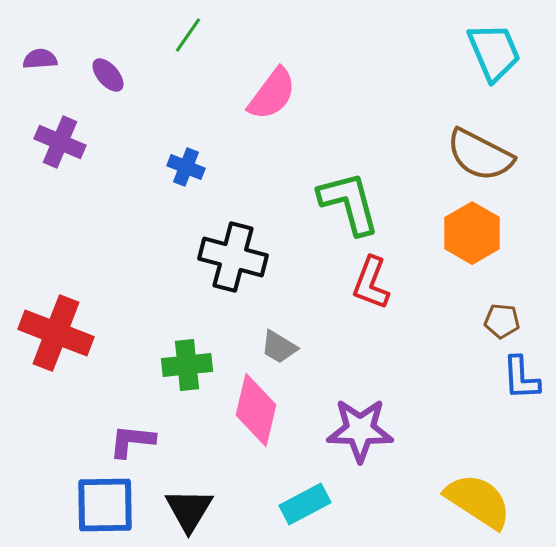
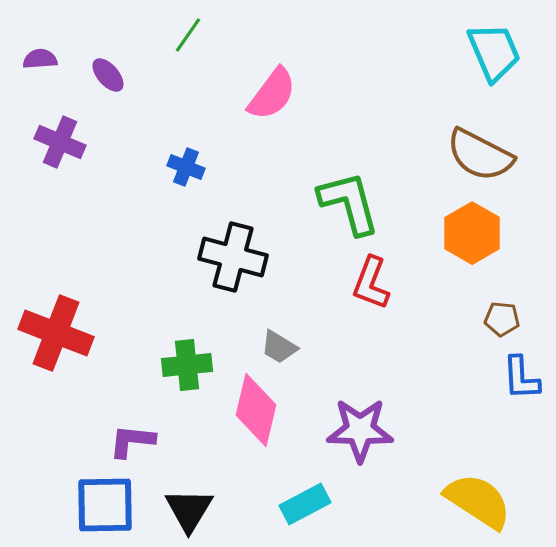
brown pentagon: moved 2 px up
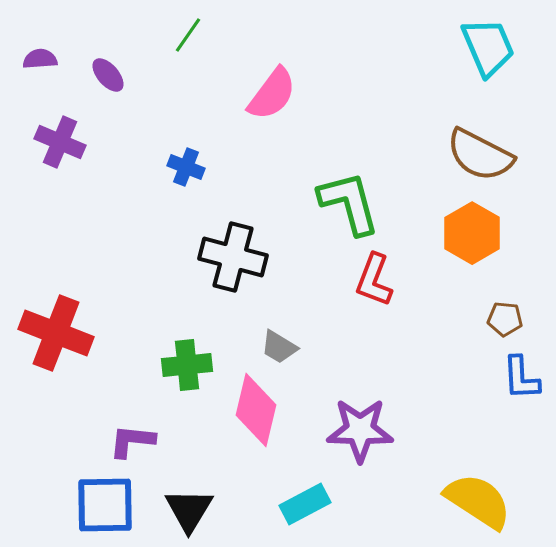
cyan trapezoid: moved 6 px left, 5 px up
red L-shape: moved 3 px right, 3 px up
brown pentagon: moved 3 px right
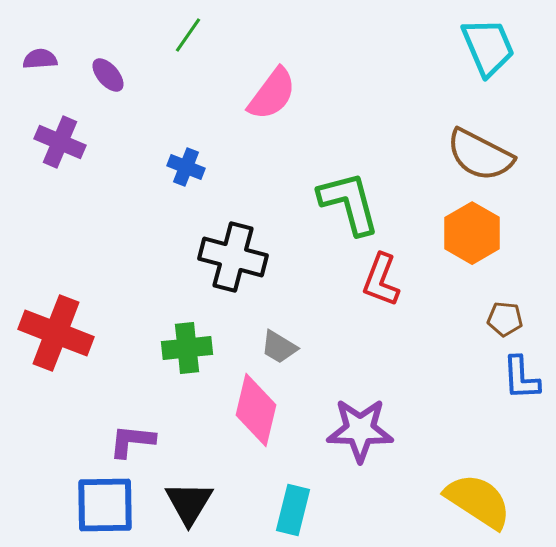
red L-shape: moved 7 px right
green cross: moved 17 px up
cyan rectangle: moved 12 px left, 6 px down; rotated 48 degrees counterclockwise
black triangle: moved 7 px up
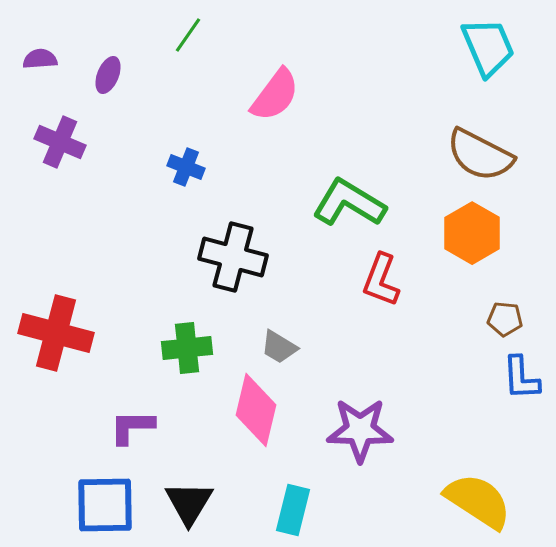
purple ellipse: rotated 63 degrees clockwise
pink semicircle: moved 3 px right, 1 px down
green L-shape: rotated 44 degrees counterclockwise
red cross: rotated 6 degrees counterclockwise
purple L-shape: moved 14 px up; rotated 6 degrees counterclockwise
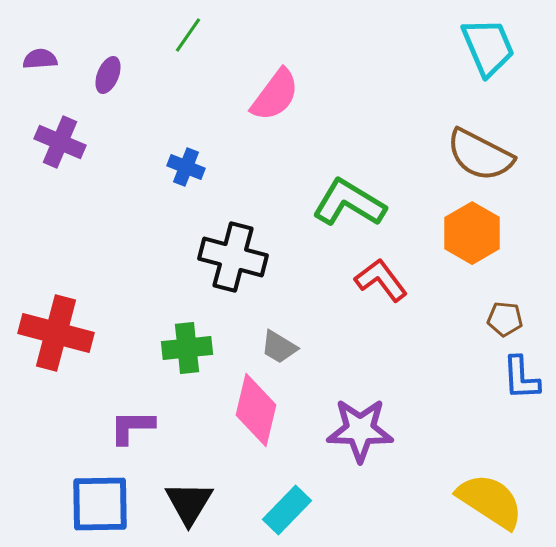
red L-shape: rotated 122 degrees clockwise
yellow semicircle: moved 12 px right
blue square: moved 5 px left, 1 px up
cyan rectangle: moved 6 px left; rotated 30 degrees clockwise
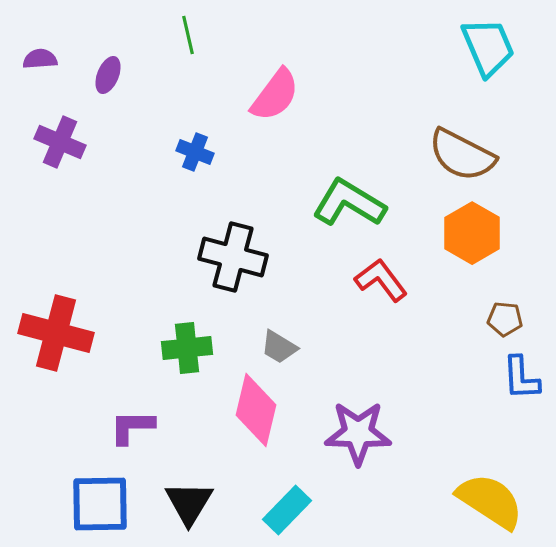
green line: rotated 48 degrees counterclockwise
brown semicircle: moved 18 px left
blue cross: moved 9 px right, 15 px up
purple star: moved 2 px left, 3 px down
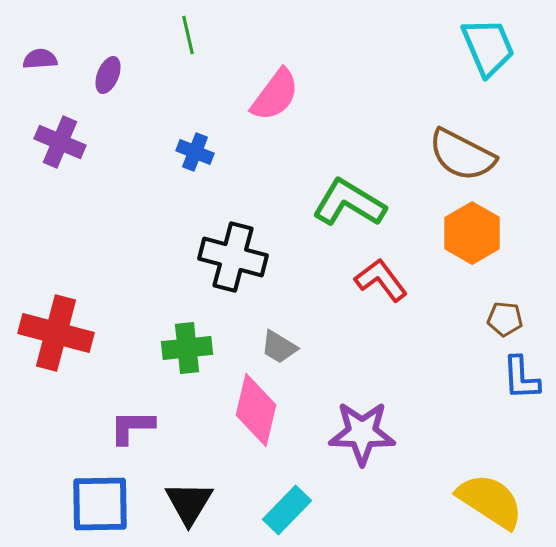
purple star: moved 4 px right
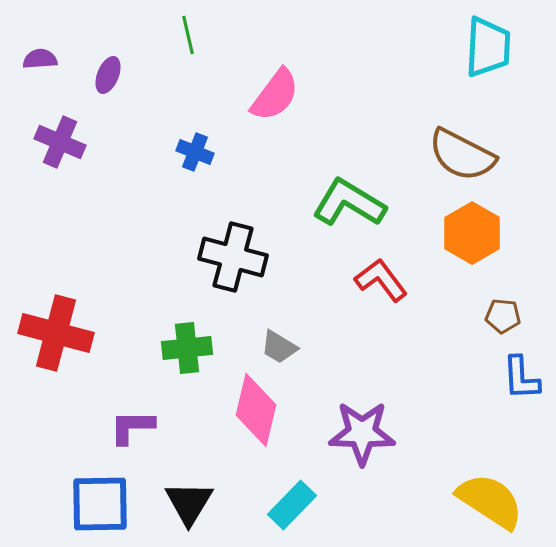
cyan trapezoid: rotated 26 degrees clockwise
brown pentagon: moved 2 px left, 3 px up
cyan rectangle: moved 5 px right, 5 px up
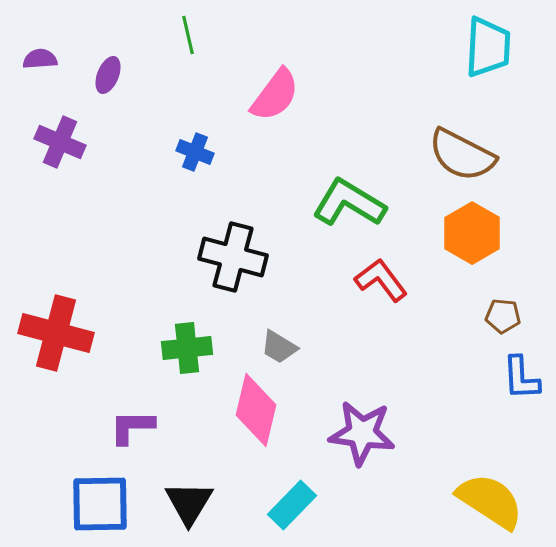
purple star: rotated 6 degrees clockwise
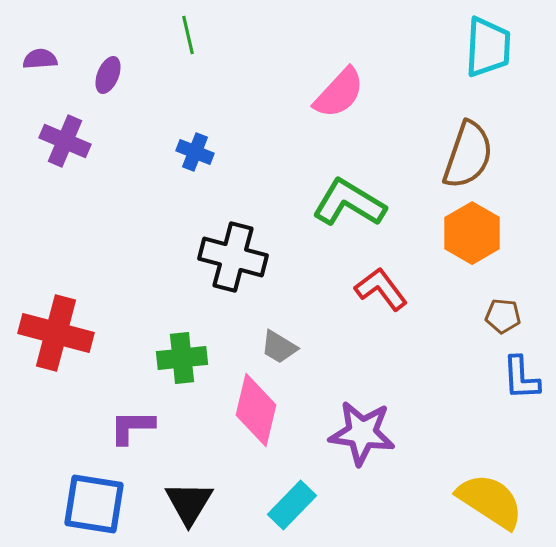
pink semicircle: moved 64 px right, 2 px up; rotated 6 degrees clockwise
purple cross: moved 5 px right, 1 px up
brown semicircle: moved 6 px right; rotated 98 degrees counterclockwise
red L-shape: moved 9 px down
green cross: moved 5 px left, 10 px down
blue square: moved 6 px left; rotated 10 degrees clockwise
